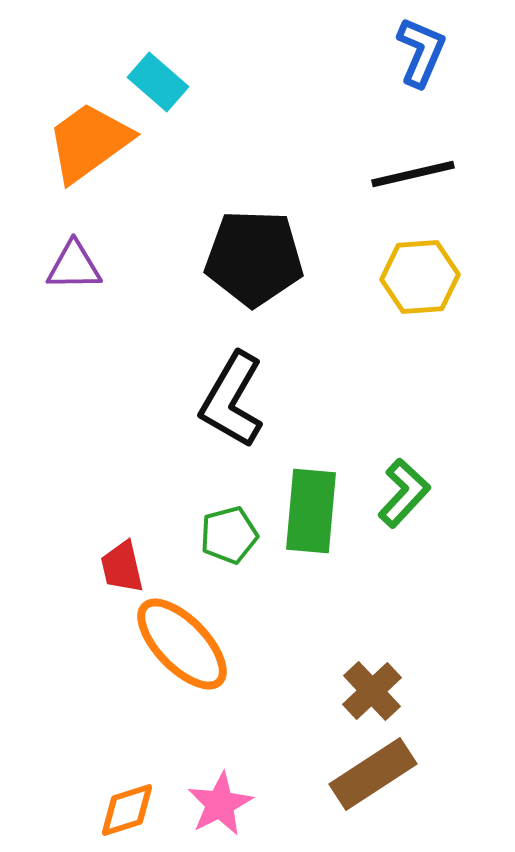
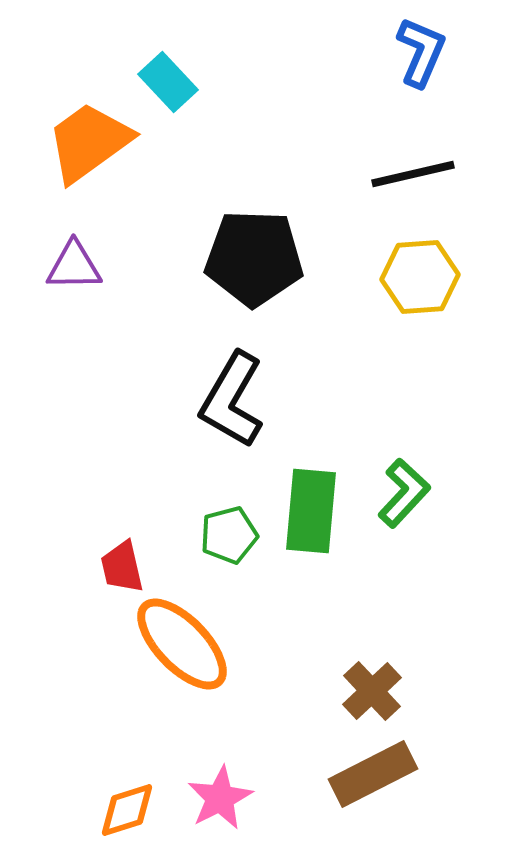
cyan rectangle: moved 10 px right; rotated 6 degrees clockwise
brown rectangle: rotated 6 degrees clockwise
pink star: moved 6 px up
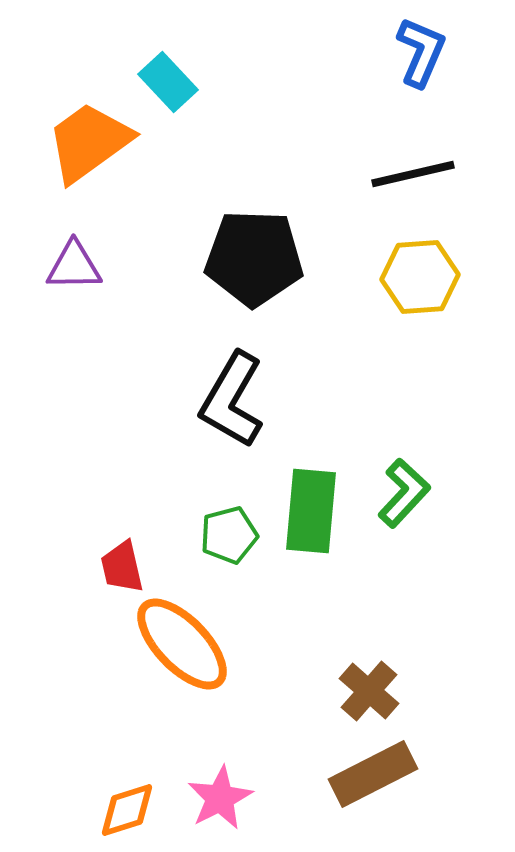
brown cross: moved 3 px left; rotated 6 degrees counterclockwise
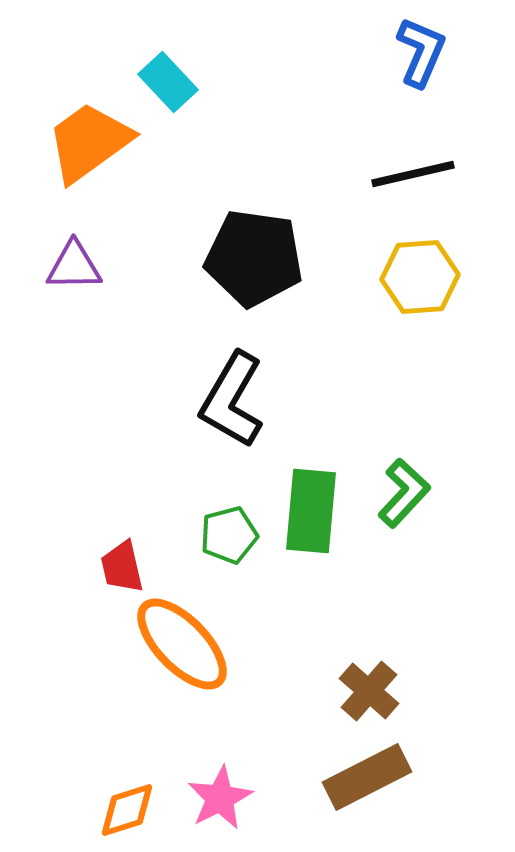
black pentagon: rotated 6 degrees clockwise
brown rectangle: moved 6 px left, 3 px down
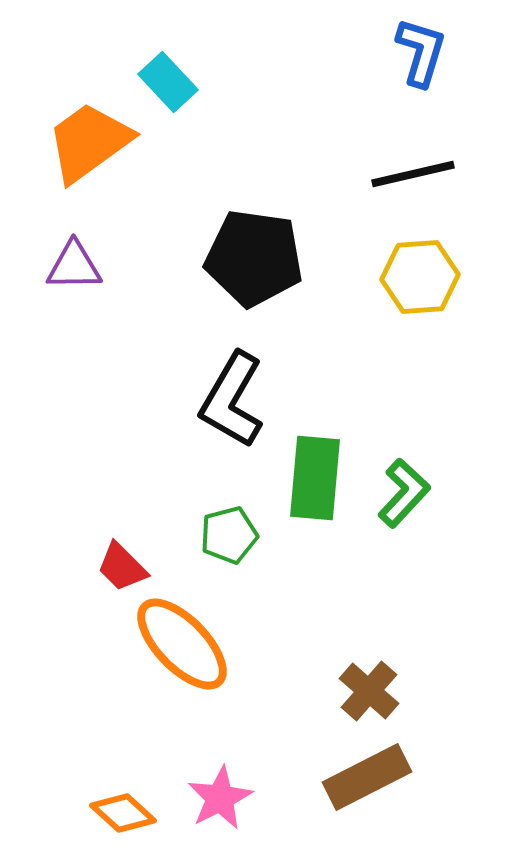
blue L-shape: rotated 6 degrees counterclockwise
green rectangle: moved 4 px right, 33 px up
red trapezoid: rotated 32 degrees counterclockwise
orange diamond: moved 4 px left, 3 px down; rotated 60 degrees clockwise
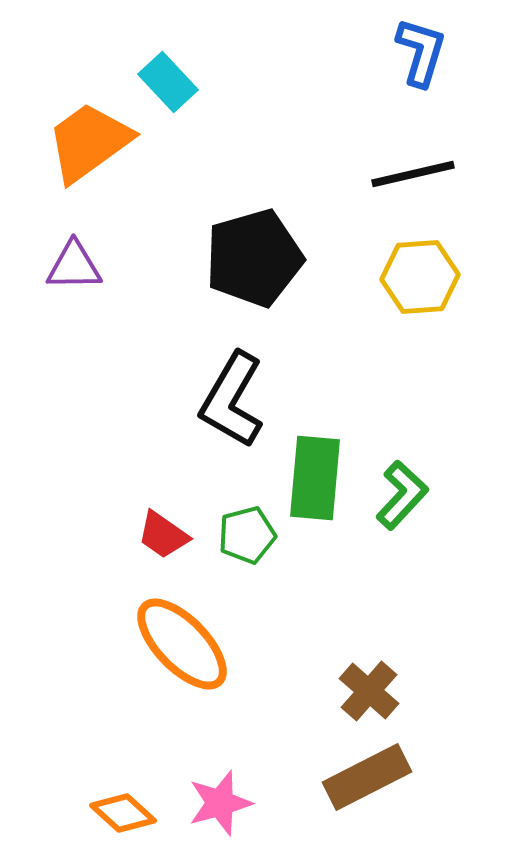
black pentagon: rotated 24 degrees counterclockwise
green L-shape: moved 2 px left, 2 px down
green pentagon: moved 18 px right
red trapezoid: moved 41 px right, 32 px up; rotated 10 degrees counterclockwise
pink star: moved 5 px down; rotated 12 degrees clockwise
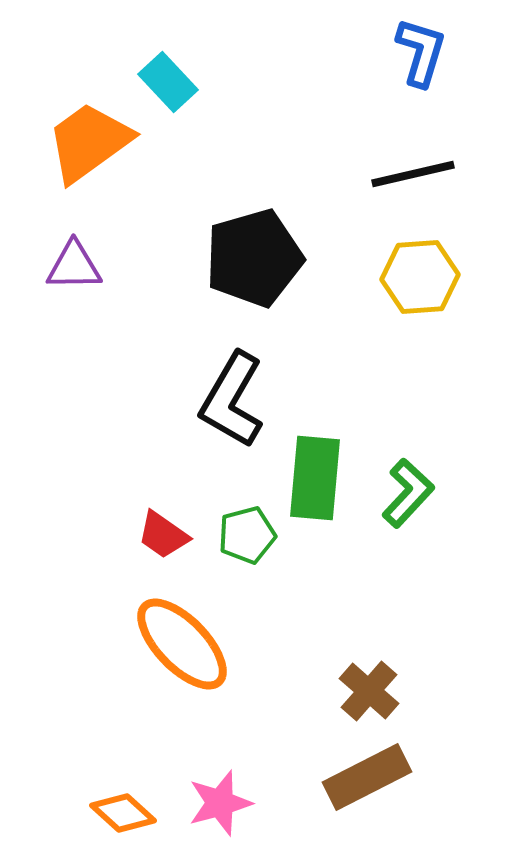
green L-shape: moved 6 px right, 2 px up
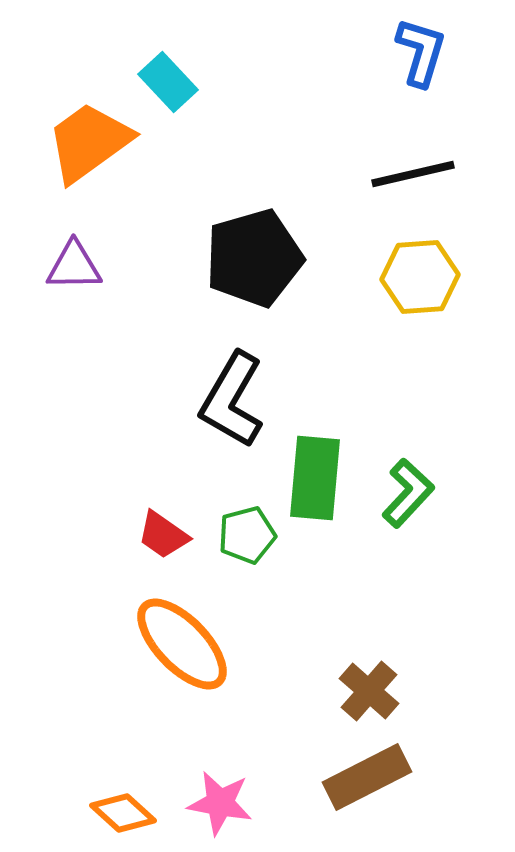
pink star: rotated 26 degrees clockwise
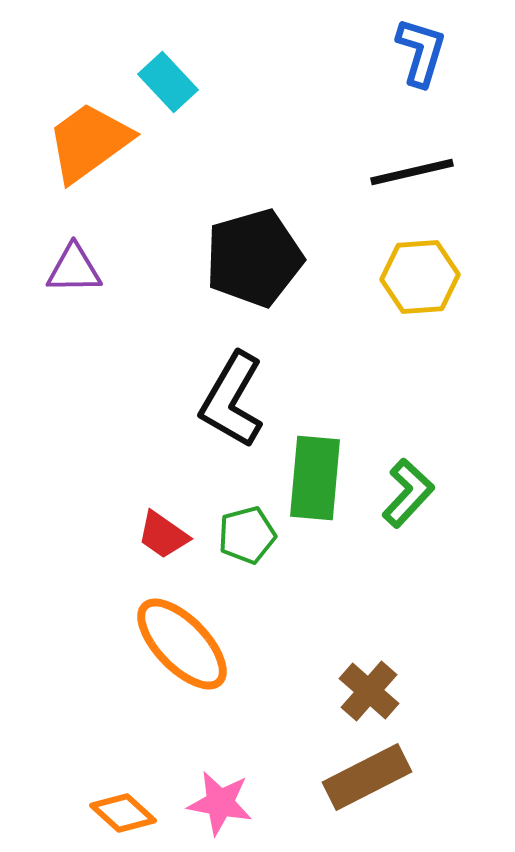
black line: moved 1 px left, 2 px up
purple triangle: moved 3 px down
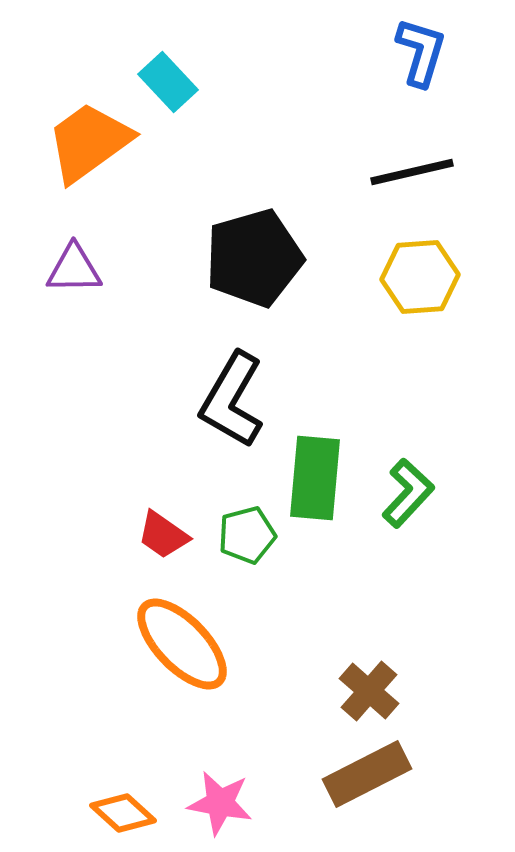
brown rectangle: moved 3 px up
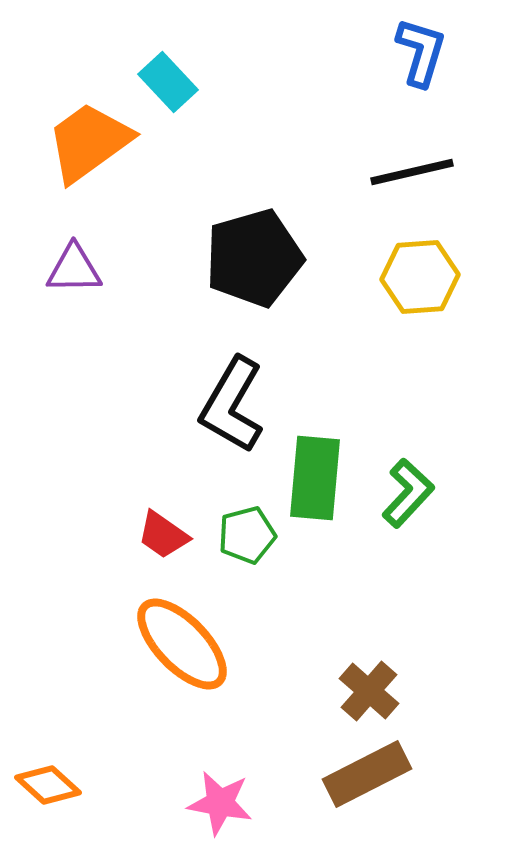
black L-shape: moved 5 px down
orange diamond: moved 75 px left, 28 px up
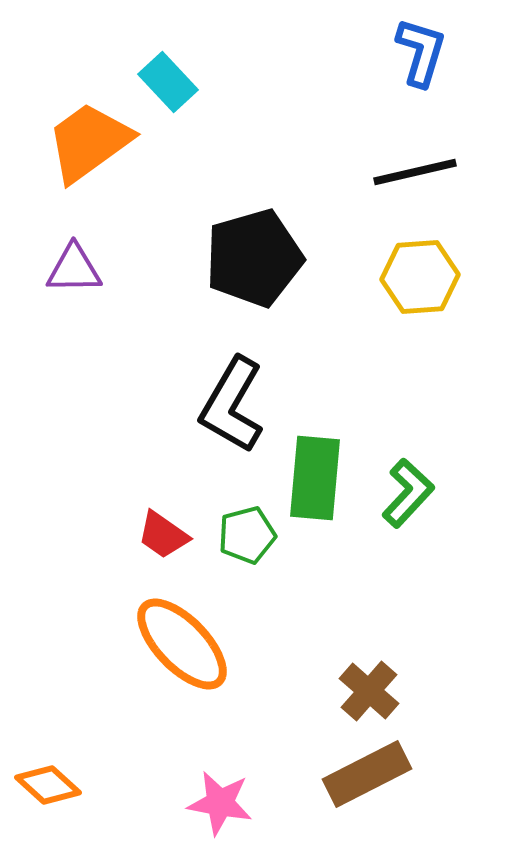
black line: moved 3 px right
